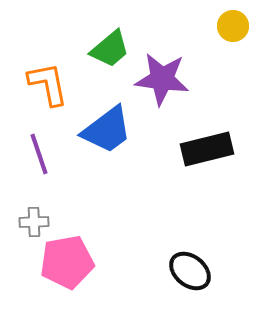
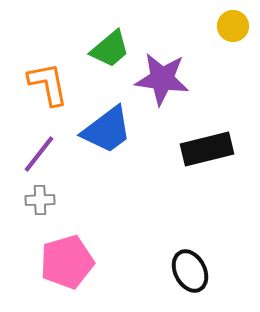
purple line: rotated 57 degrees clockwise
gray cross: moved 6 px right, 22 px up
pink pentagon: rotated 6 degrees counterclockwise
black ellipse: rotated 24 degrees clockwise
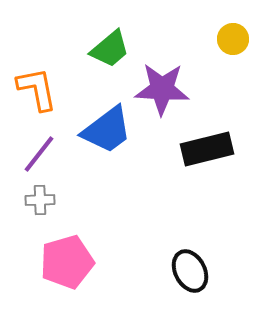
yellow circle: moved 13 px down
purple star: moved 10 px down; rotated 4 degrees counterclockwise
orange L-shape: moved 11 px left, 5 px down
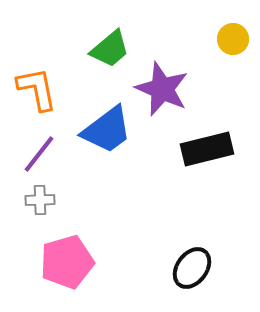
purple star: rotated 20 degrees clockwise
black ellipse: moved 2 px right, 3 px up; rotated 63 degrees clockwise
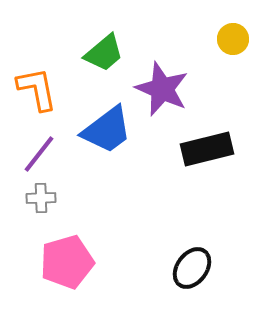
green trapezoid: moved 6 px left, 4 px down
gray cross: moved 1 px right, 2 px up
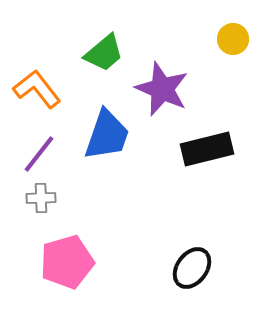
orange L-shape: rotated 27 degrees counterclockwise
blue trapezoid: moved 5 px down; rotated 34 degrees counterclockwise
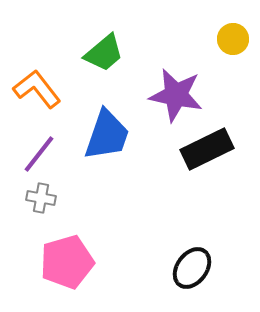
purple star: moved 14 px right, 6 px down; rotated 12 degrees counterclockwise
black rectangle: rotated 12 degrees counterclockwise
gray cross: rotated 12 degrees clockwise
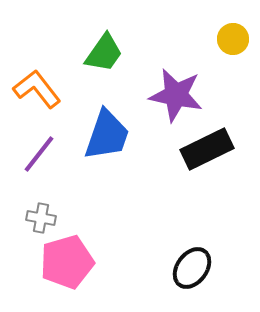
green trapezoid: rotated 15 degrees counterclockwise
gray cross: moved 20 px down
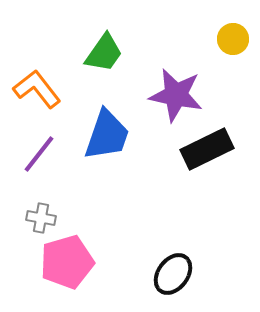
black ellipse: moved 19 px left, 6 px down
